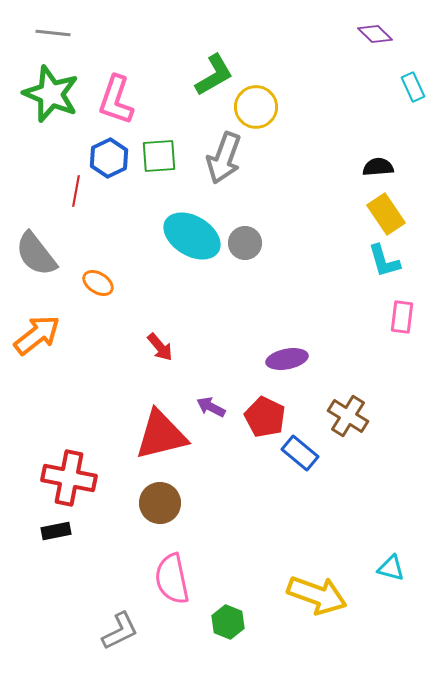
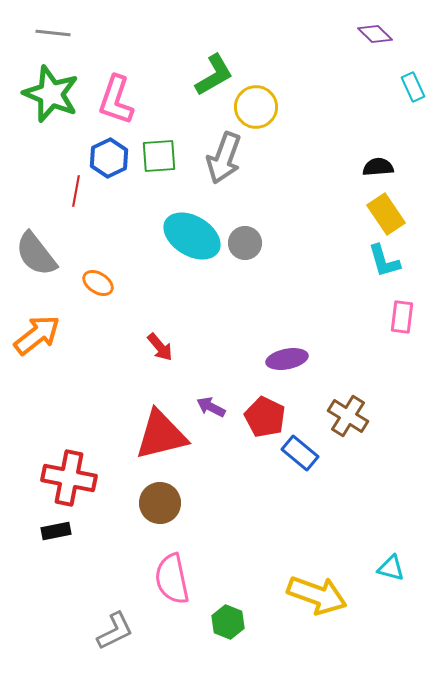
gray L-shape: moved 5 px left
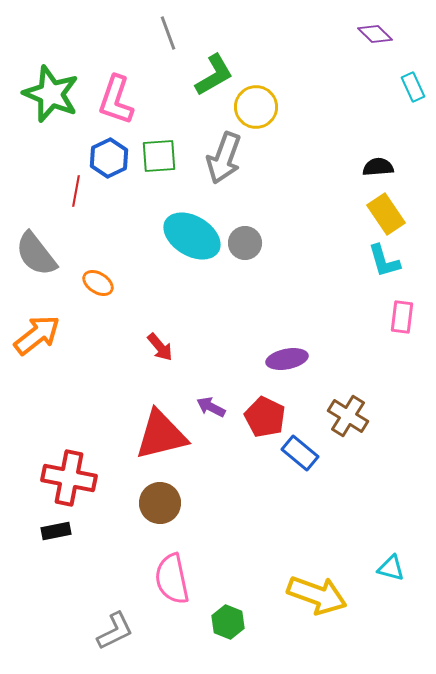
gray line: moved 115 px right; rotated 64 degrees clockwise
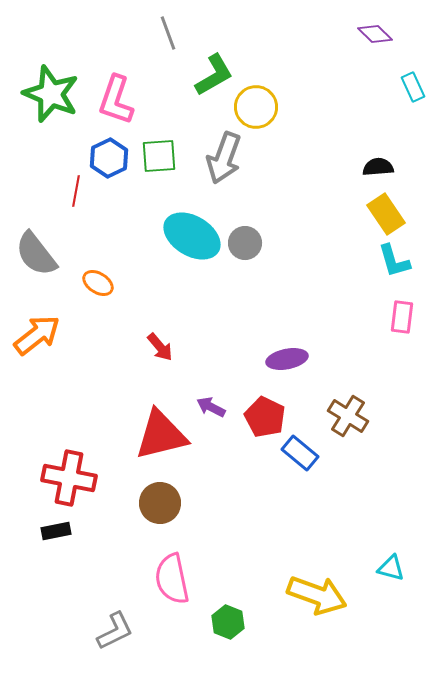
cyan L-shape: moved 10 px right
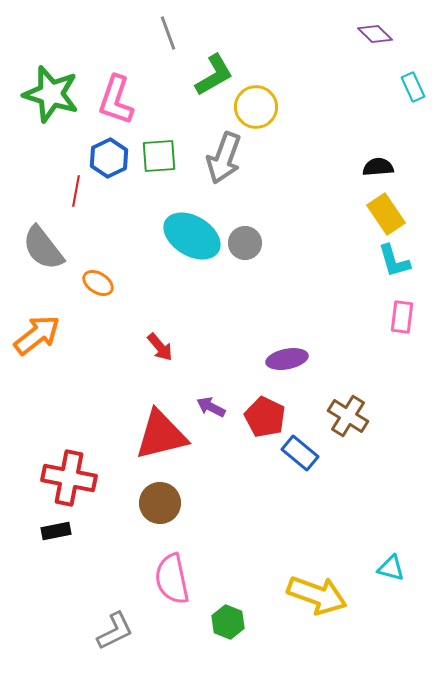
green star: rotated 6 degrees counterclockwise
gray semicircle: moved 7 px right, 6 px up
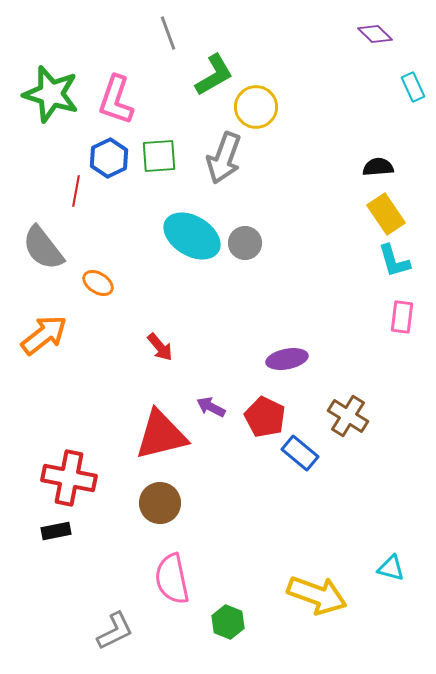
orange arrow: moved 7 px right
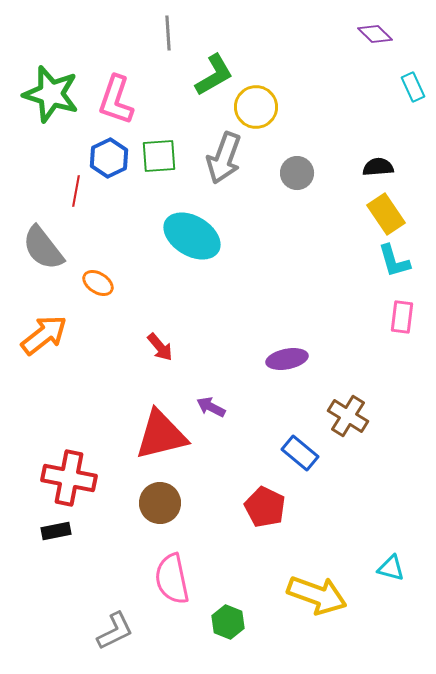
gray line: rotated 16 degrees clockwise
gray circle: moved 52 px right, 70 px up
red pentagon: moved 90 px down
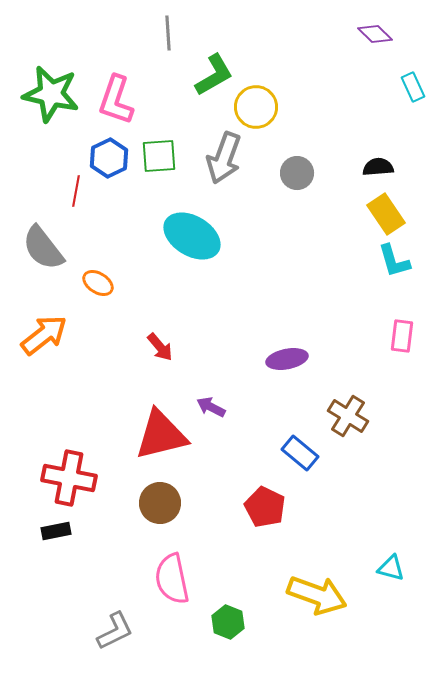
green star: rotated 4 degrees counterclockwise
pink rectangle: moved 19 px down
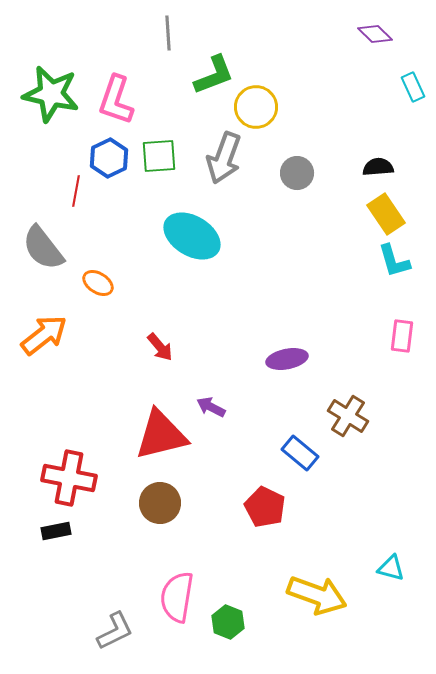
green L-shape: rotated 9 degrees clockwise
pink semicircle: moved 5 px right, 18 px down; rotated 21 degrees clockwise
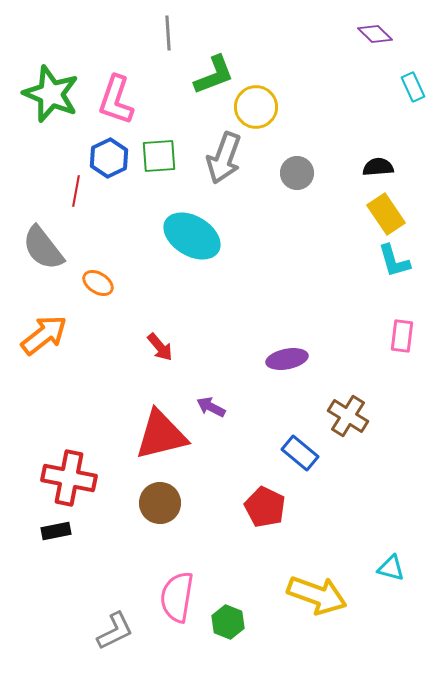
green star: rotated 10 degrees clockwise
